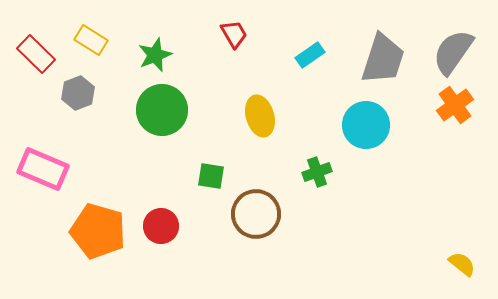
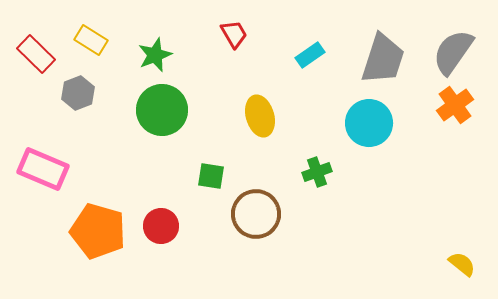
cyan circle: moved 3 px right, 2 px up
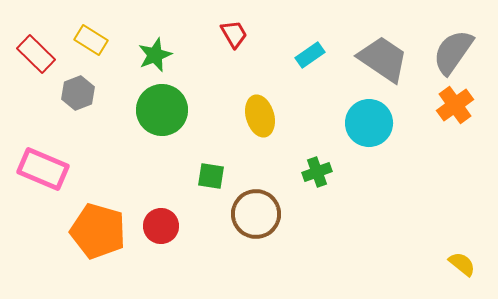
gray trapezoid: rotated 74 degrees counterclockwise
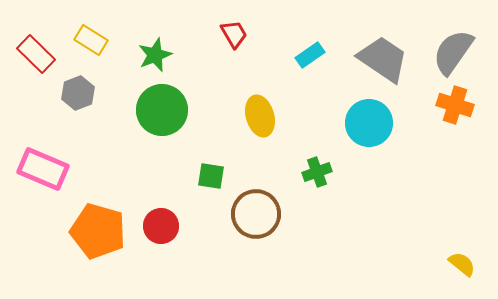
orange cross: rotated 36 degrees counterclockwise
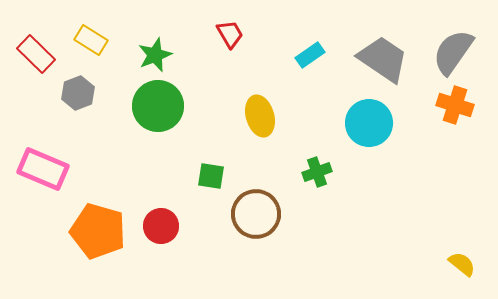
red trapezoid: moved 4 px left
green circle: moved 4 px left, 4 px up
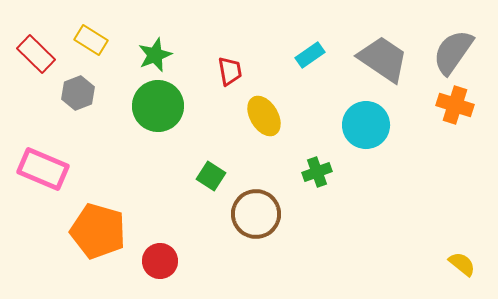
red trapezoid: moved 37 px down; rotated 20 degrees clockwise
yellow ellipse: moved 4 px right; rotated 15 degrees counterclockwise
cyan circle: moved 3 px left, 2 px down
green square: rotated 24 degrees clockwise
red circle: moved 1 px left, 35 px down
